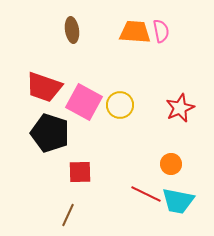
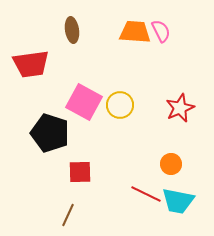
pink semicircle: rotated 15 degrees counterclockwise
red trapezoid: moved 13 px left, 23 px up; rotated 27 degrees counterclockwise
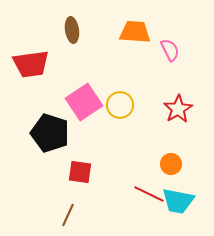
pink semicircle: moved 9 px right, 19 px down
pink square: rotated 27 degrees clockwise
red star: moved 2 px left, 1 px down; rotated 8 degrees counterclockwise
red square: rotated 10 degrees clockwise
red line: moved 3 px right
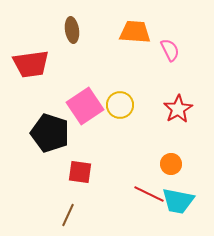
pink square: moved 1 px right, 4 px down
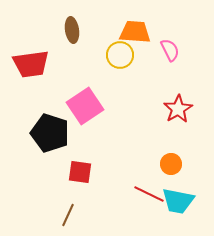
yellow circle: moved 50 px up
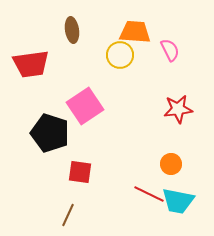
red star: rotated 24 degrees clockwise
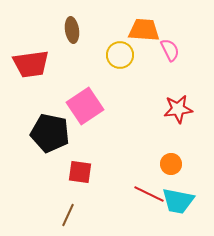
orange trapezoid: moved 9 px right, 2 px up
black pentagon: rotated 6 degrees counterclockwise
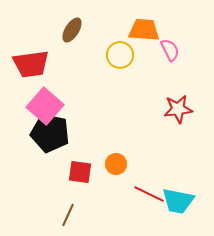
brown ellipse: rotated 40 degrees clockwise
pink square: moved 40 px left; rotated 15 degrees counterclockwise
orange circle: moved 55 px left
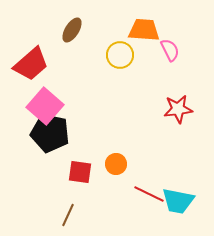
red trapezoid: rotated 33 degrees counterclockwise
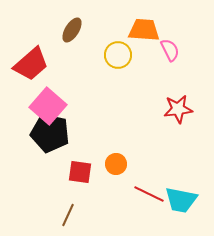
yellow circle: moved 2 px left
pink square: moved 3 px right
cyan trapezoid: moved 3 px right, 1 px up
